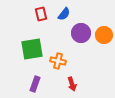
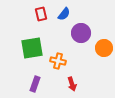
orange circle: moved 13 px down
green square: moved 1 px up
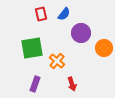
orange cross: moved 1 px left; rotated 28 degrees clockwise
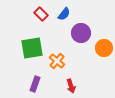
red rectangle: rotated 32 degrees counterclockwise
red arrow: moved 1 px left, 2 px down
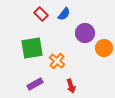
purple circle: moved 4 px right
purple rectangle: rotated 42 degrees clockwise
